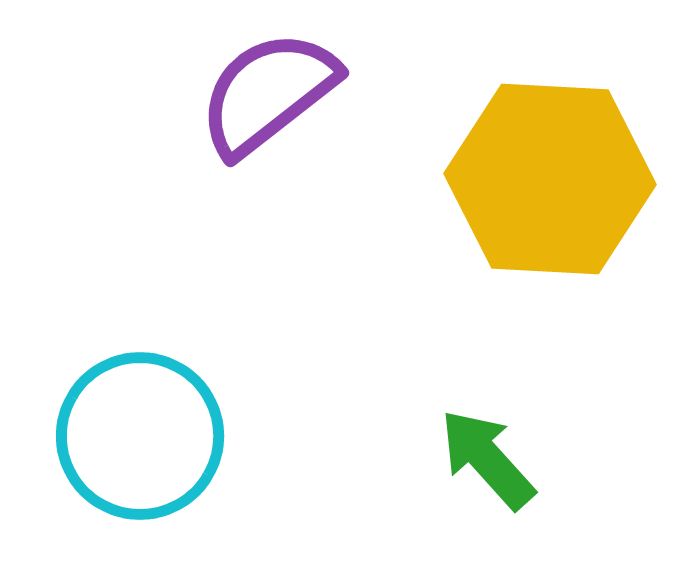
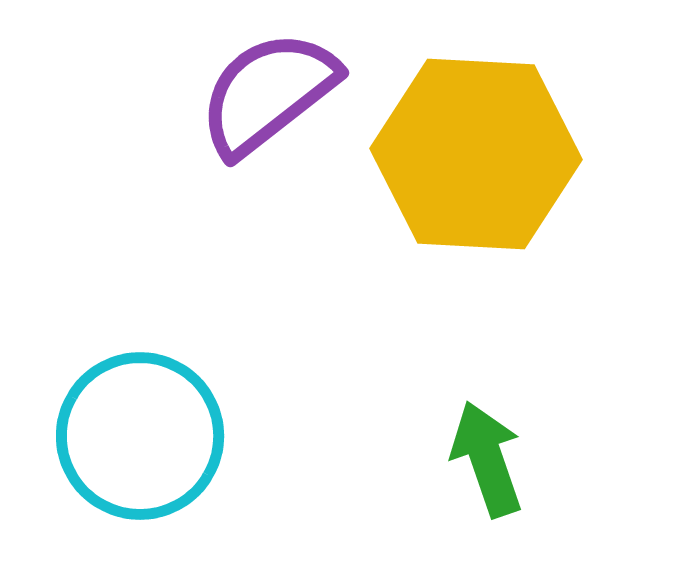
yellow hexagon: moved 74 px left, 25 px up
green arrow: rotated 23 degrees clockwise
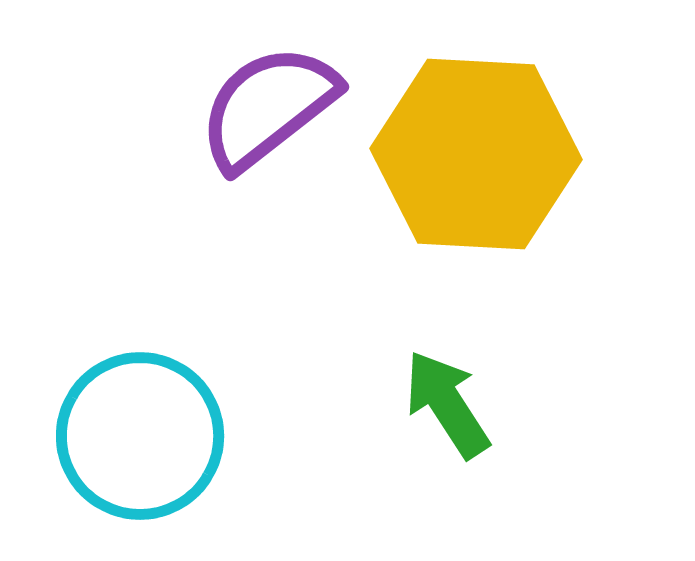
purple semicircle: moved 14 px down
green arrow: moved 40 px left, 55 px up; rotated 14 degrees counterclockwise
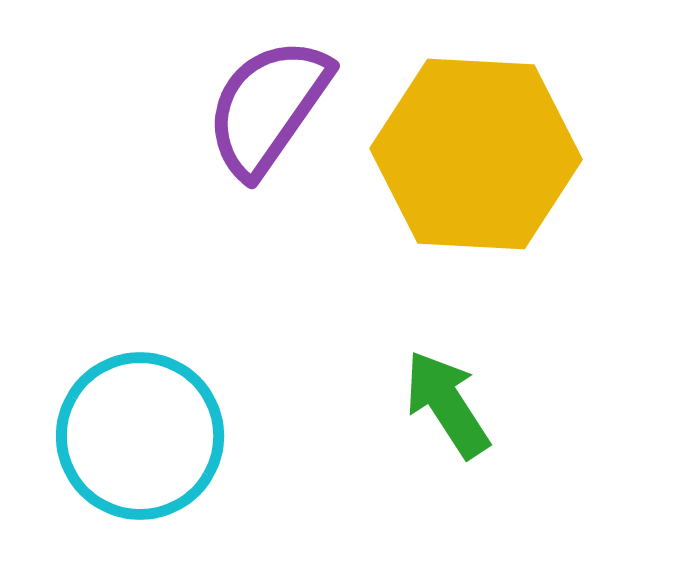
purple semicircle: rotated 17 degrees counterclockwise
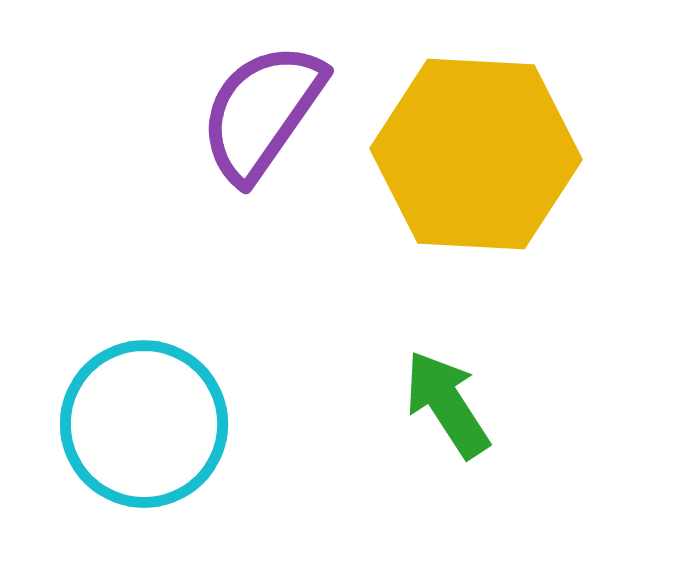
purple semicircle: moved 6 px left, 5 px down
cyan circle: moved 4 px right, 12 px up
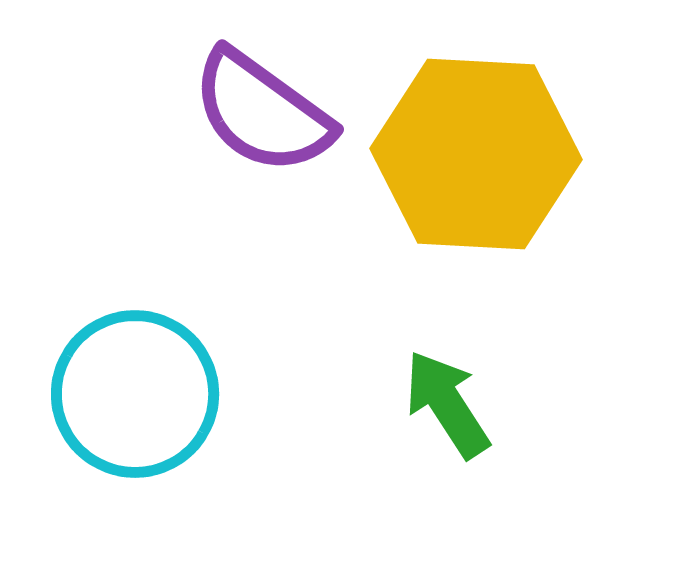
purple semicircle: rotated 89 degrees counterclockwise
cyan circle: moved 9 px left, 30 px up
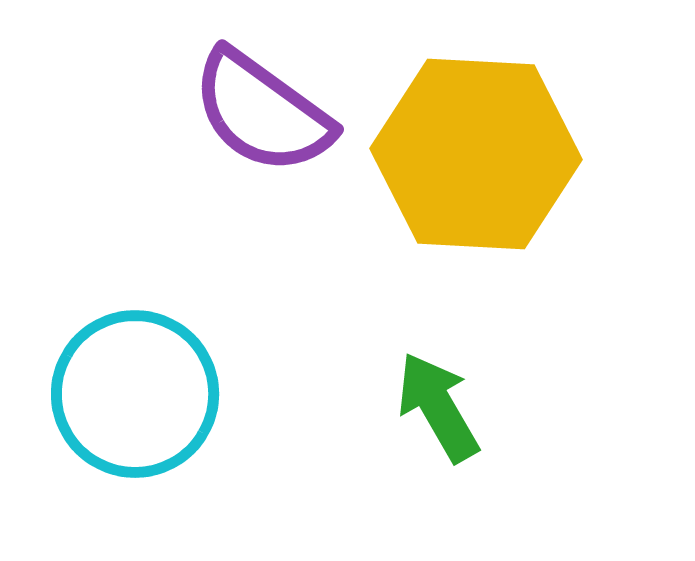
green arrow: moved 9 px left, 3 px down; rotated 3 degrees clockwise
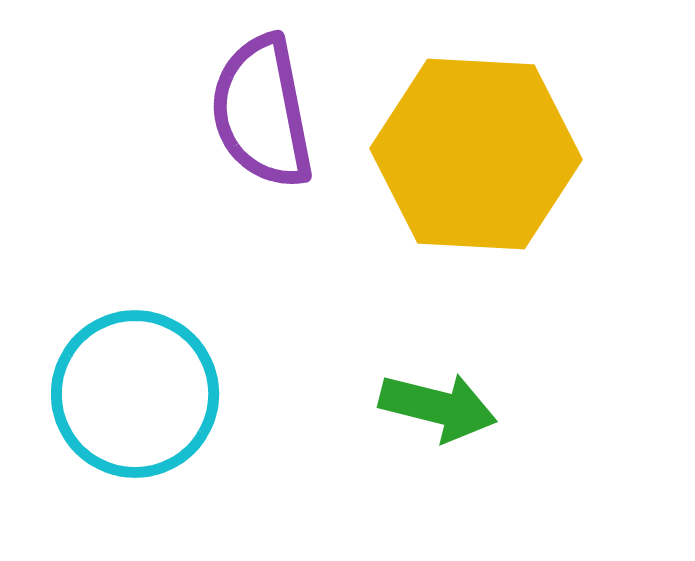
purple semicircle: rotated 43 degrees clockwise
green arrow: rotated 134 degrees clockwise
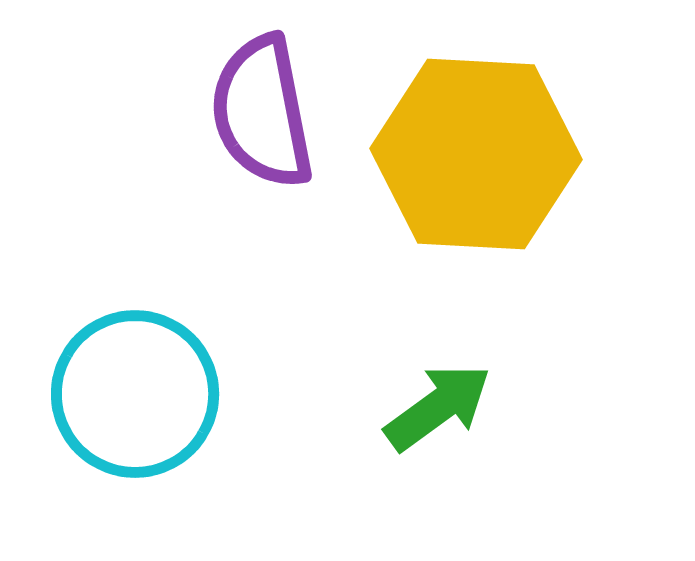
green arrow: rotated 50 degrees counterclockwise
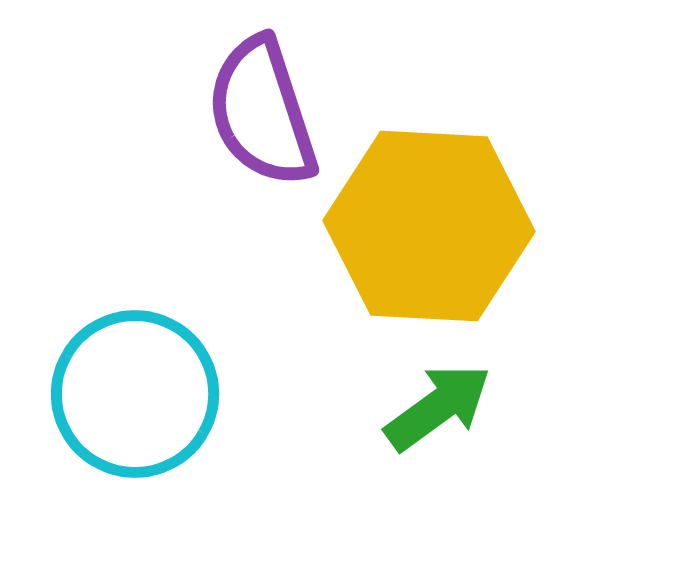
purple semicircle: rotated 7 degrees counterclockwise
yellow hexagon: moved 47 px left, 72 px down
